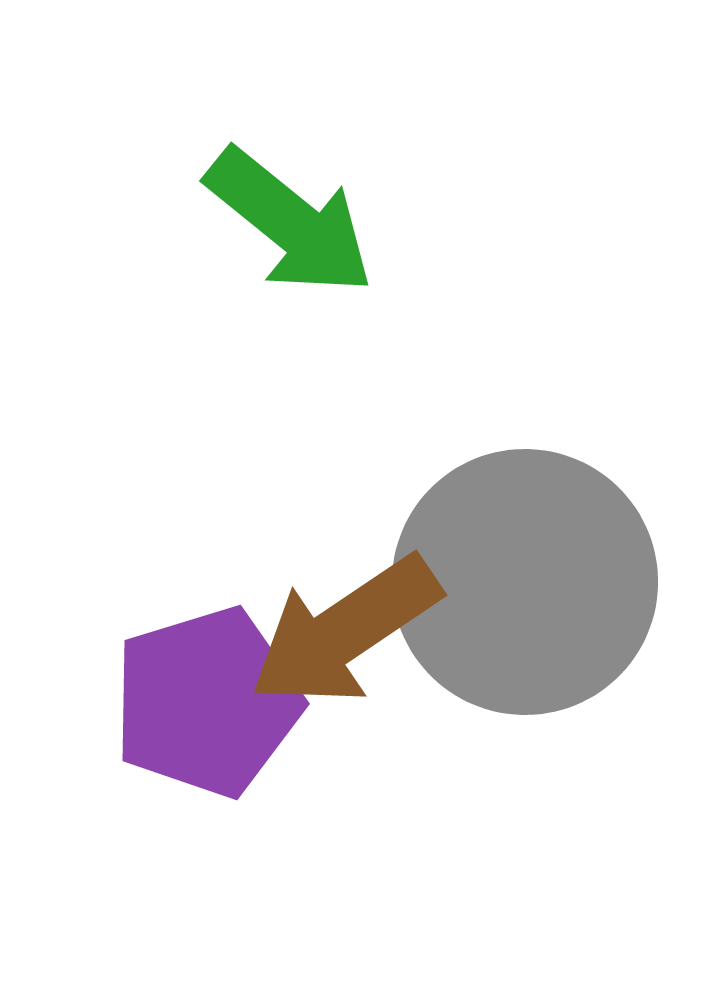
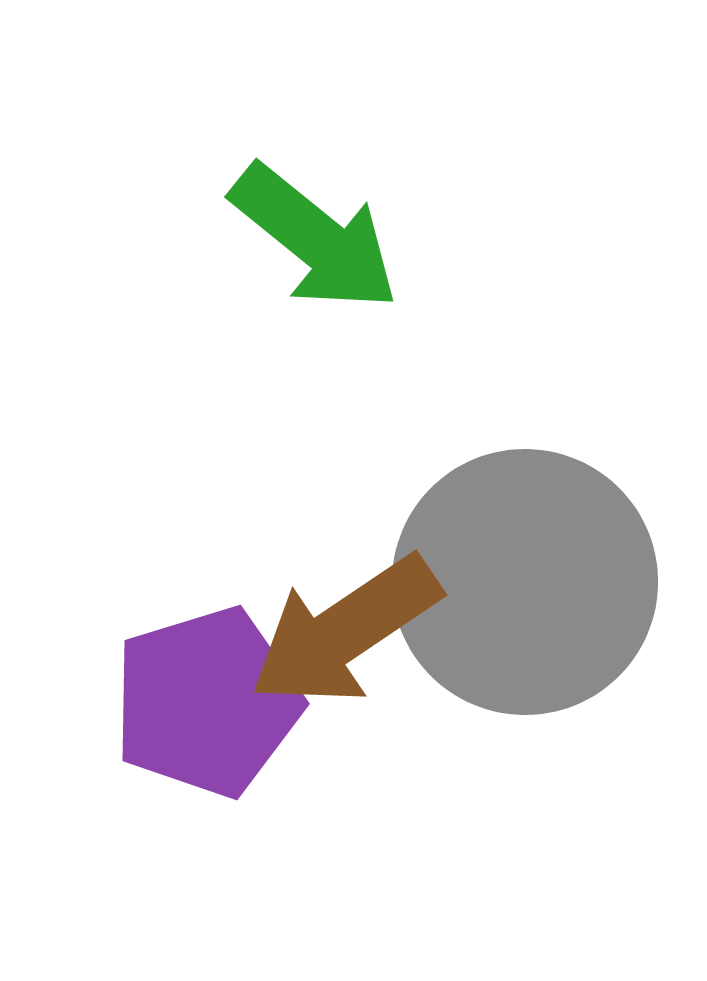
green arrow: moved 25 px right, 16 px down
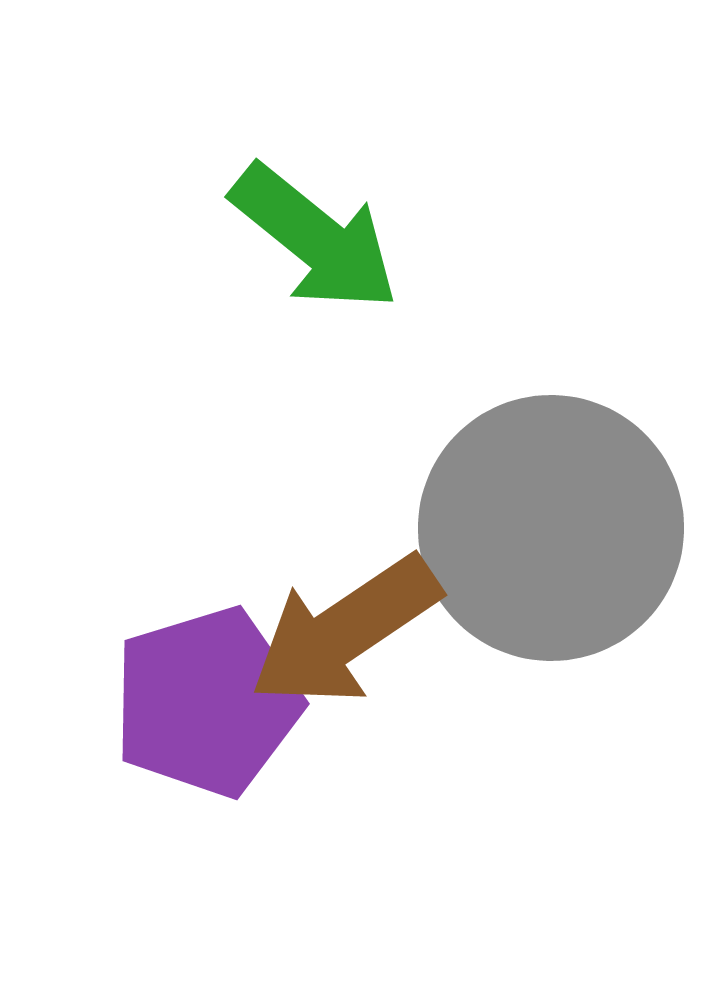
gray circle: moved 26 px right, 54 px up
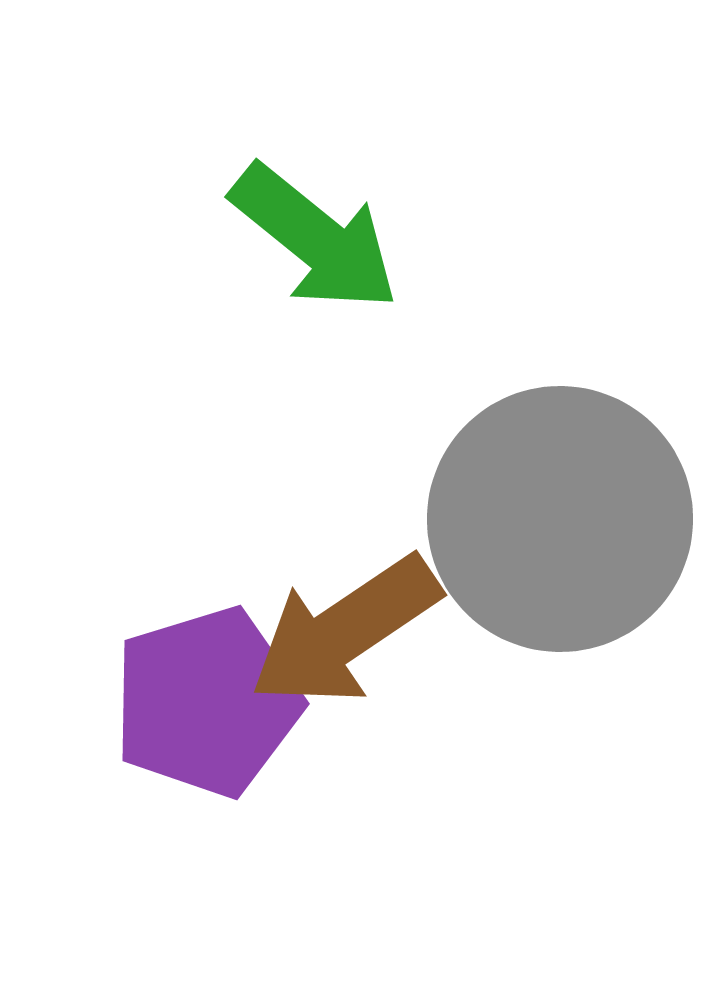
gray circle: moved 9 px right, 9 px up
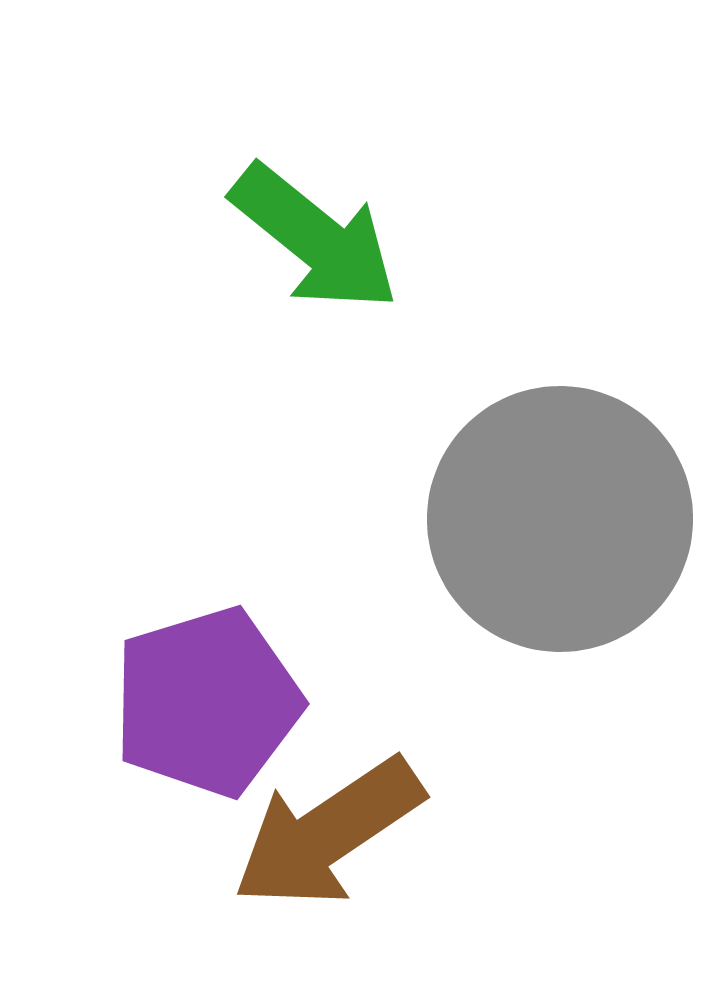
brown arrow: moved 17 px left, 202 px down
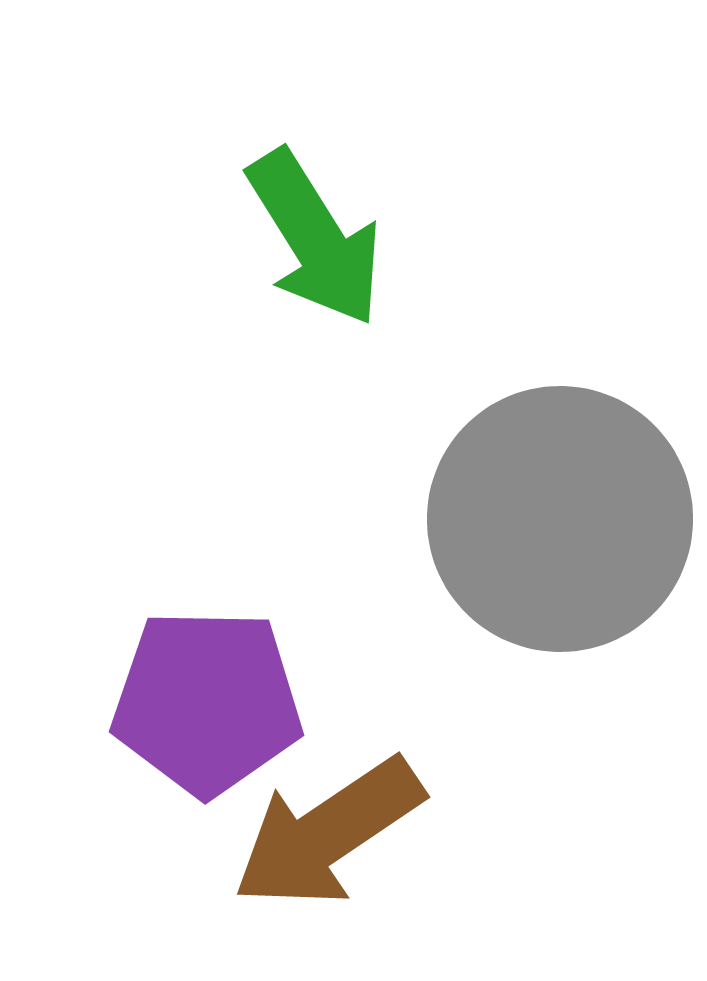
green arrow: rotated 19 degrees clockwise
purple pentagon: rotated 18 degrees clockwise
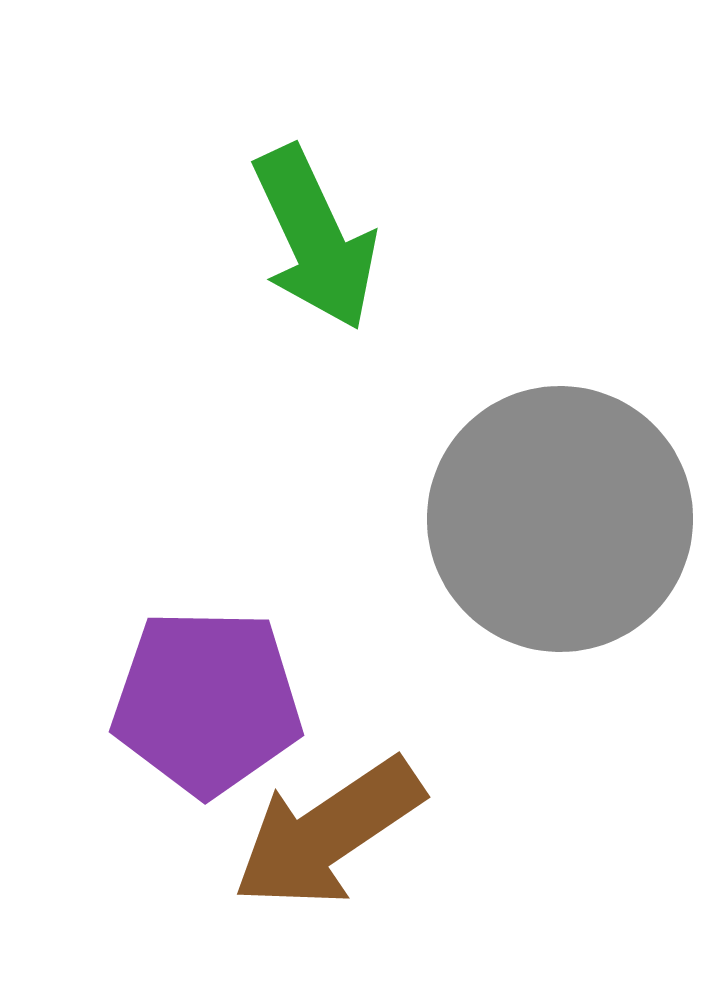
green arrow: rotated 7 degrees clockwise
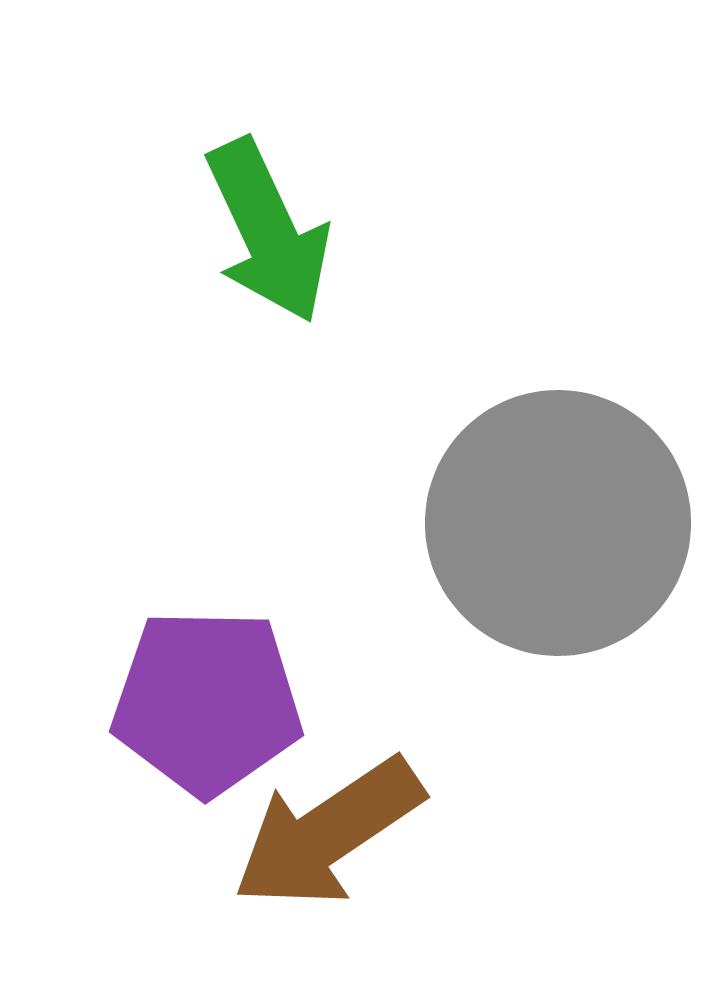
green arrow: moved 47 px left, 7 px up
gray circle: moved 2 px left, 4 px down
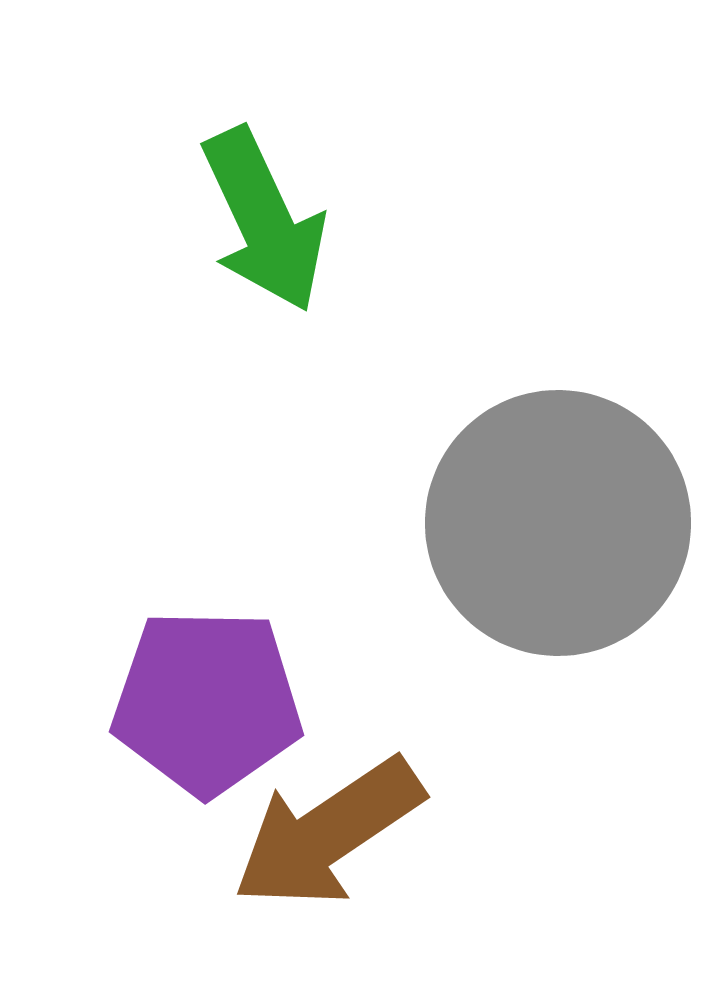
green arrow: moved 4 px left, 11 px up
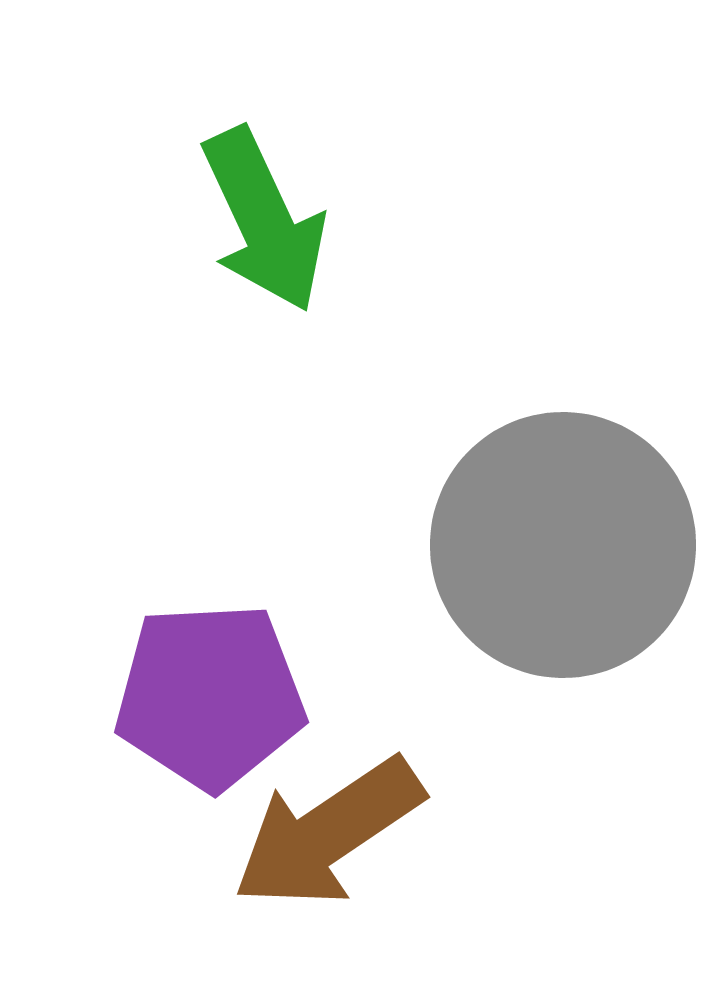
gray circle: moved 5 px right, 22 px down
purple pentagon: moved 3 px right, 6 px up; rotated 4 degrees counterclockwise
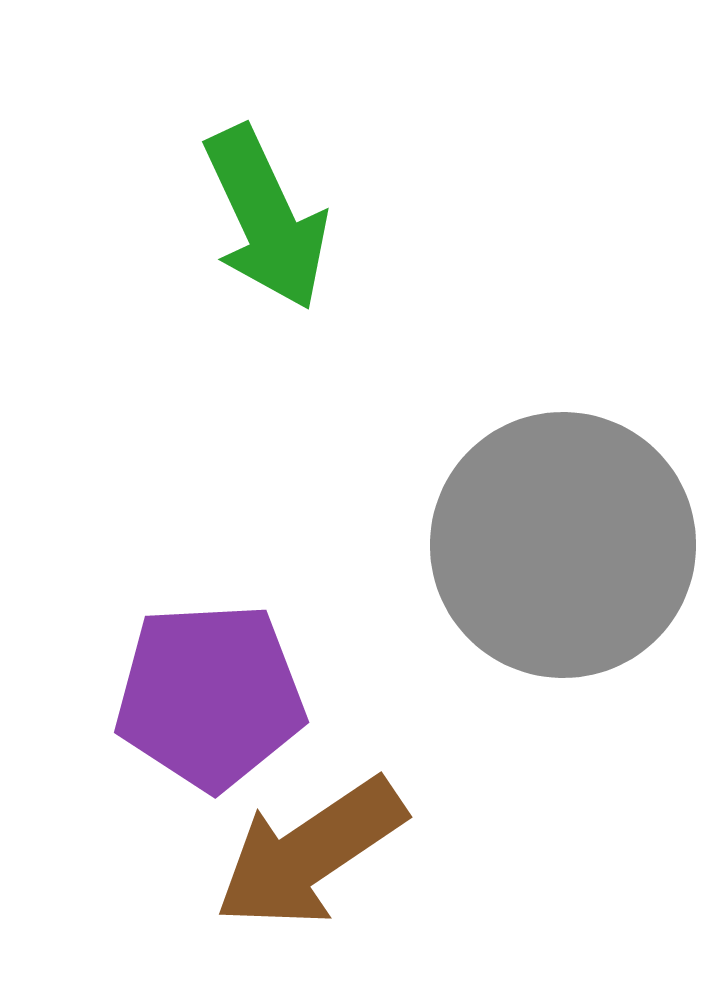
green arrow: moved 2 px right, 2 px up
brown arrow: moved 18 px left, 20 px down
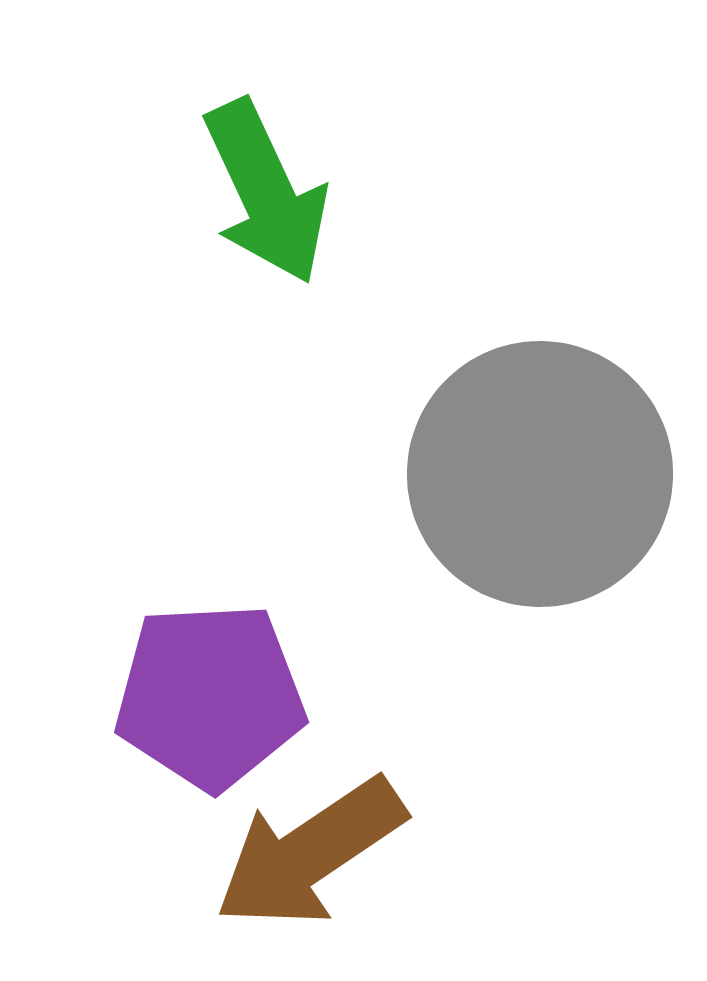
green arrow: moved 26 px up
gray circle: moved 23 px left, 71 px up
